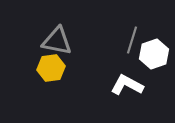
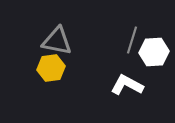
white hexagon: moved 2 px up; rotated 16 degrees clockwise
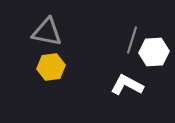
gray triangle: moved 10 px left, 9 px up
yellow hexagon: moved 1 px up
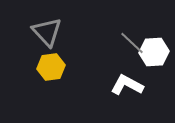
gray triangle: rotated 36 degrees clockwise
gray line: moved 3 px down; rotated 64 degrees counterclockwise
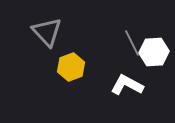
gray line: rotated 20 degrees clockwise
yellow hexagon: moved 20 px right; rotated 12 degrees counterclockwise
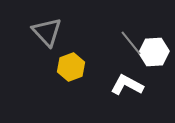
gray line: moved 1 px left; rotated 12 degrees counterclockwise
